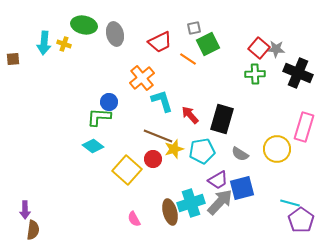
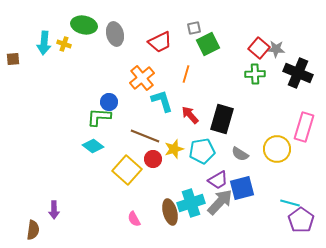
orange line: moved 2 px left, 15 px down; rotated 72 degrees clockwise
brown line: moved 13 px left
purple arrow: moved 29 px right
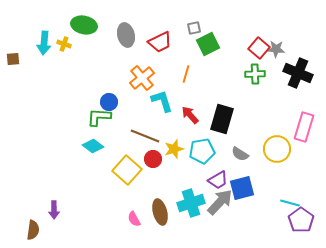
gray ellipse: moved 11 px right, 1 px down
brown ellipse: moved 10 px left
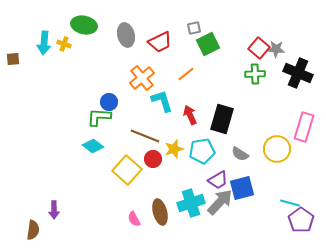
orange line: rotated 36 degrees clockwise
red arrow: rotated 18 degrees clockwise
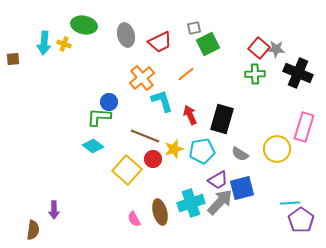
cyan line: rotated 18 degrees counterclockwise
